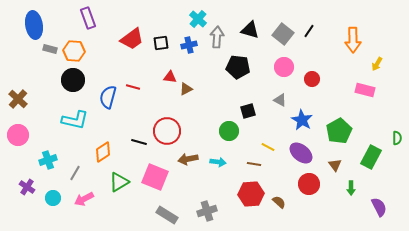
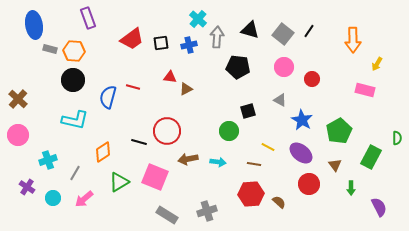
pink arrow at (84, 199): rotated 12 degrees counterclockwise
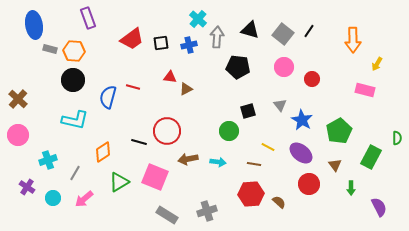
gray triangle at (280, 100): moved 5 px down; rotated 24 degrees clockwise
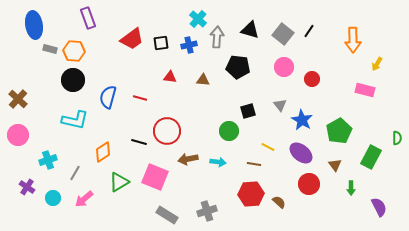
red line at (133, 87): moved 7 px right, 11 px down
brown triangle at (186, 89): moved 17 px right, 9 px up; rotated 32 degrees clockwise
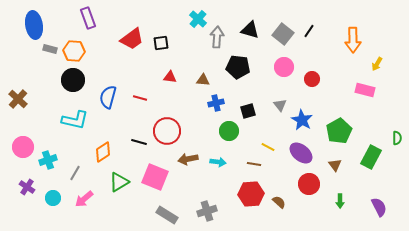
blue cross at (189, 45): moved 27 px right, 58 px down
pink circle at (18, 135): moved 5 px right, 12 px down
green arrow at (351, 188): moved 11 px left, 13 px down
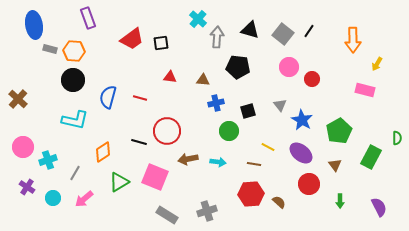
pink circle at (284, 67): moved 5 px right
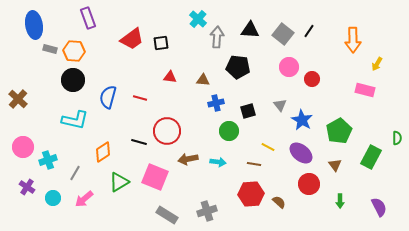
black triangle at (250, 30): rotated 12 degrees counterclockwise
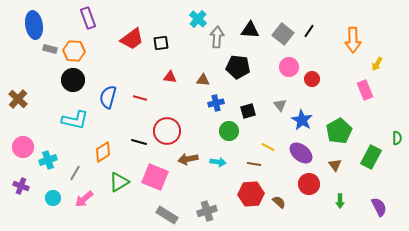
pink rectangle at (365, 90): rotated 54 degrees clockwise
purple cross at (27, 187): moved 6 px left, 1 px up; rotated 14 degrees counterclockwise
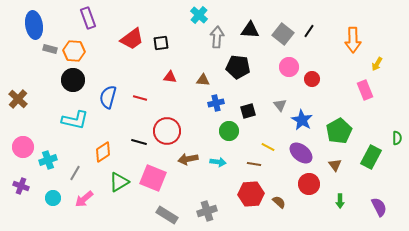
cyan cross at (198, 19): moved 1 px right, 4 px up
pink square at (155, 177): moved 2 px left, 1 px down
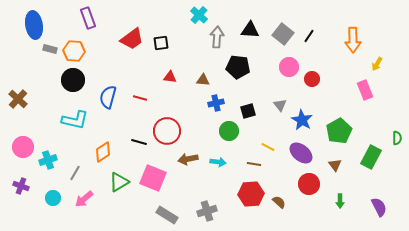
black line at (309, 31): moved 5 px down
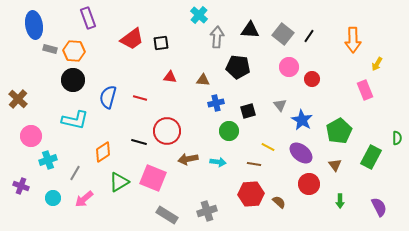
pink circle at (23, 147): moved 8 px right, 11 px up
